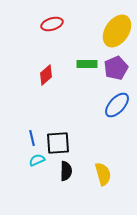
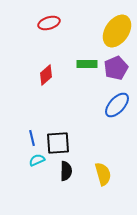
red ellipse: moved 3 px left, 1 px up
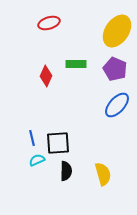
green rectangle: moved 11 px left
purple pentagon: moved 1 px left, 1 px down; rotated 25 degrees counterclockwise
red diamond: moved 1 px down; rotated 25 degrees counterclockwise
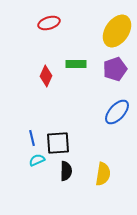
purple pentagon: rotated 30 degrees clockwise
blue ellipse: moved 7 px down
yellow semicircle: rotated 25 degrees clockwise
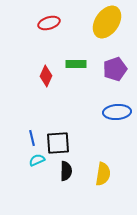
yellow ellipse: moved 10 px left, 9 px up
blue ellipse: rotated 44 degrees clockwise
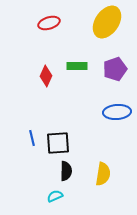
green rectangle: moved 1 px right, 2 px down
cyan semicircle: moved 18 px right, 36 px down
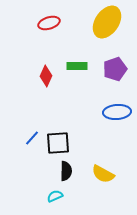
blue line: rotated 56 degrees clockwise
yellow semicircle: rotated 110 degrees clockwise
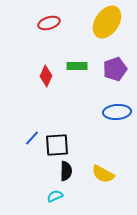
black square: moved 1 px left, 2 px down
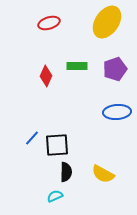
black semicircle: moved 1 px down
